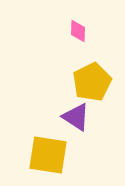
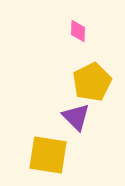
purple triangle: rotated 12 degrees clockwise
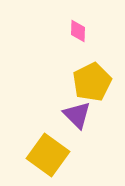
purple triangle: moved 1 px right, 2 px up
yellow square: rotated 27 degrees clockwise
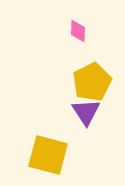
purple triangle: moved 9 px right, 3 px up; rotated 12 degrees clockwise
yellow square: rotated 21 degrees counterclockwise
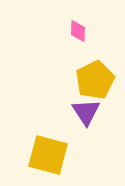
yellow pentagon: moved 3 px right, 2 px up
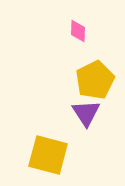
purple triangle: moved 1 px down
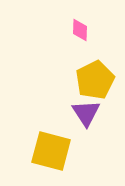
pink diamond: moved 2 px right, 1 px up
yellow square: moved 3 px right, 4 px up
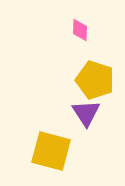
yellow pentagon: rotated 27 degrees counterclockwise
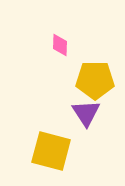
pink diamond: moved 20 px left, 15 px down
yellow pentagon: rotated 18 degrees counterclockwise
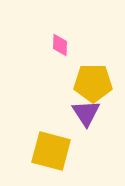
yellow pentagon: moved 2 px left, 3 px down
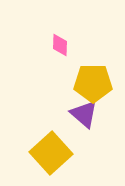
purple triangle: moved 2 px left, 1 px down; rotated 16 degrees counterclockwise
yellow square: moved 2 px down; rotated 33 degrees clockwise
